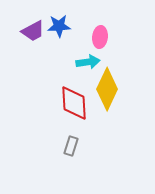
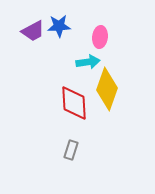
yellow diamond: rotated 6 degrees counterclockwise
gray rectangle: moved 4 px down
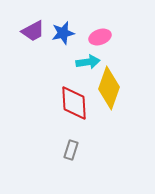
blue star: moved 4 px right, 7 px down; rotated 10 degrees counterclockwise
pink ellipse: rotated 65 degrees clockwise
yellow diamond: moved 2 px right, 1 px up
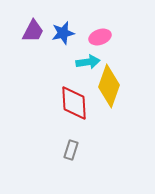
purple trapezoid: rotated 35 degrees counterclockwise
yellow diamond: moved 2 px up
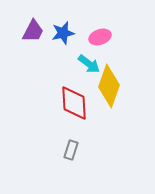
cyan arrow: moved 1 px right, 2 px down; rotated 45 degrees clockwise
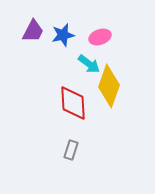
blue star: moved 2 px down
red diamond: moved 1 px left
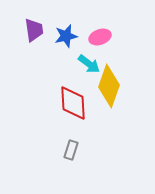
purple trapezoid: moved 1 px right, 1 px up; rotated 35 degrees counterclockwise
blue star: moved 3 px right, 1 px down
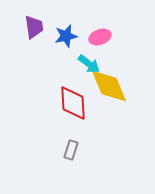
purple trapezoid: moved 3 px up
yellow diamond: rotated 42 degrees counterclockwise
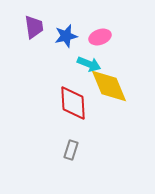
cyan arrow: rotated 15 degrees counterclockwise
